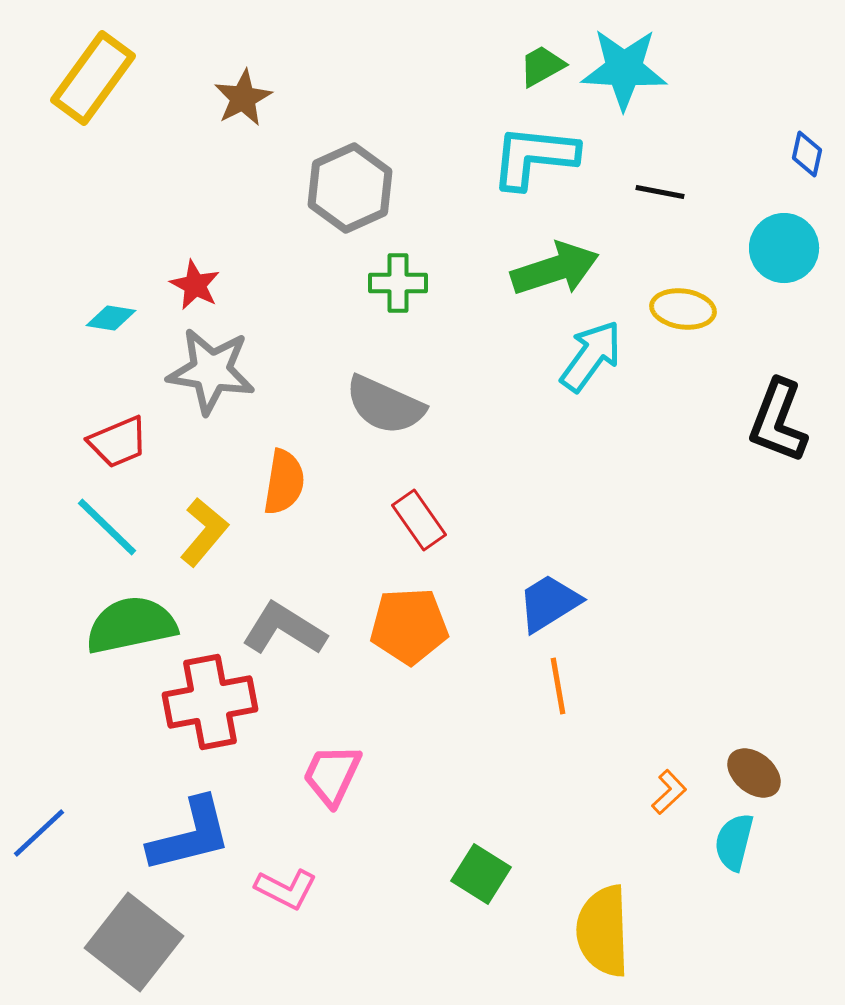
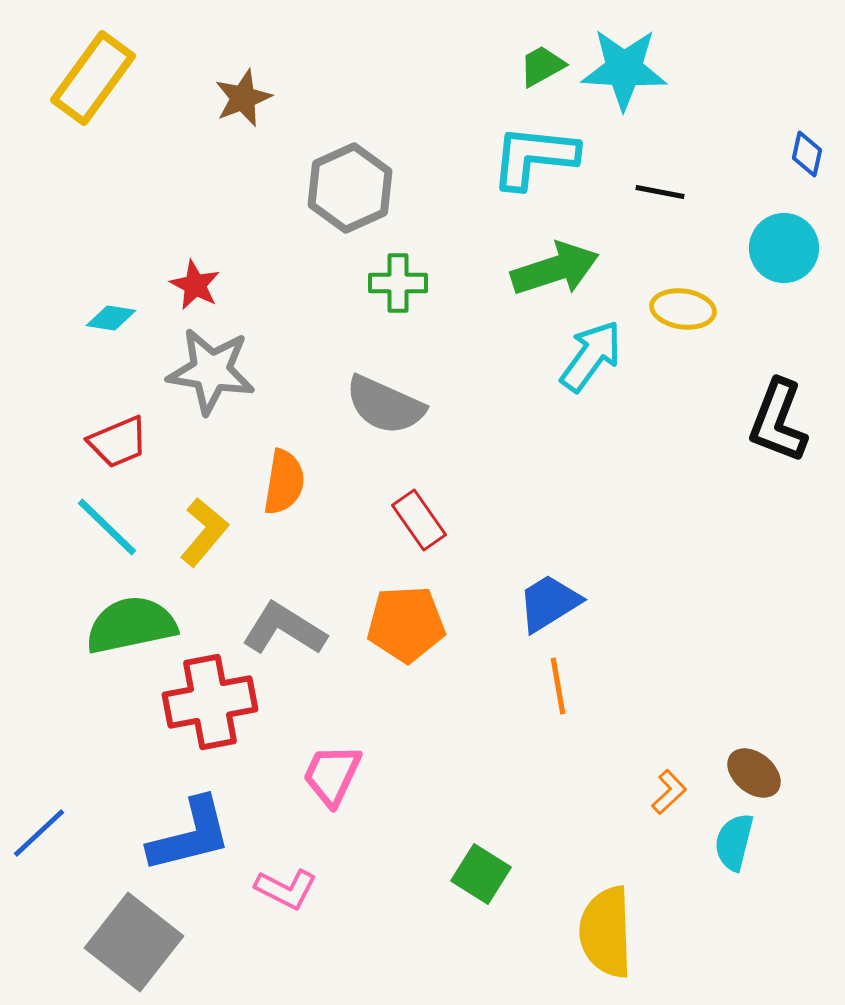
brown star: rotated 6 degrees clockwise
orange pentagon: moved 3 px left, 2 px up
yellow semicircle: moved 3 px right, 1 px down
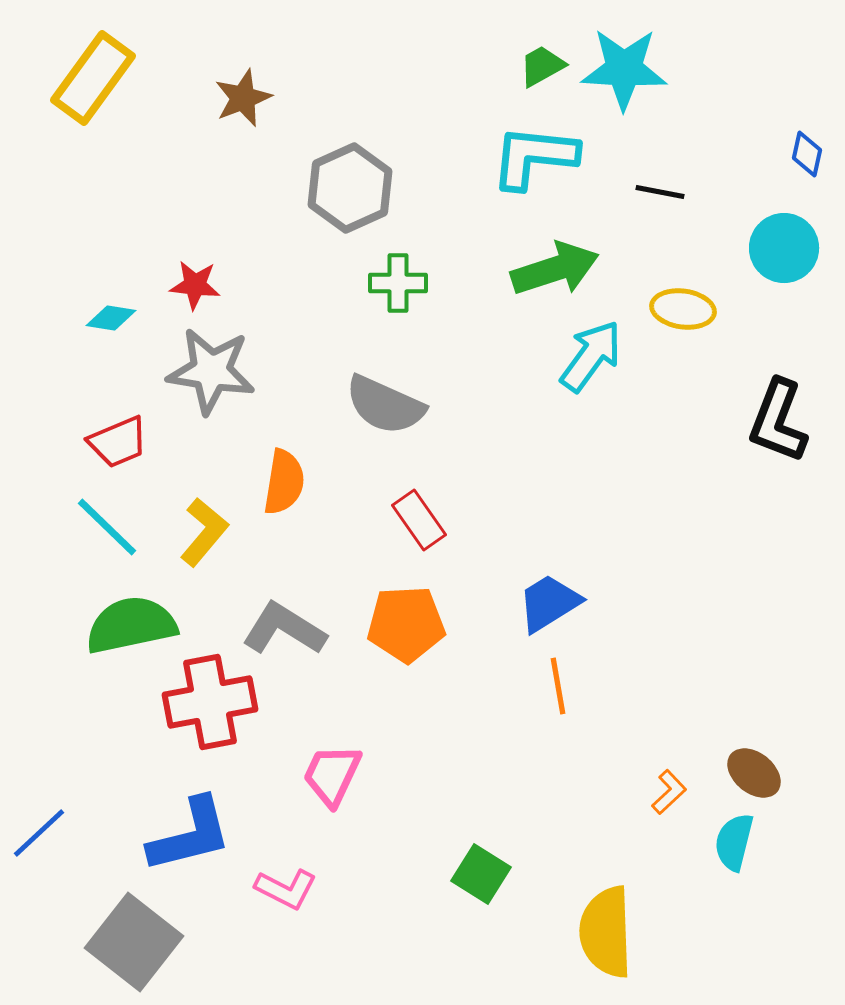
red star: rotated 21 degrees counterclockwise
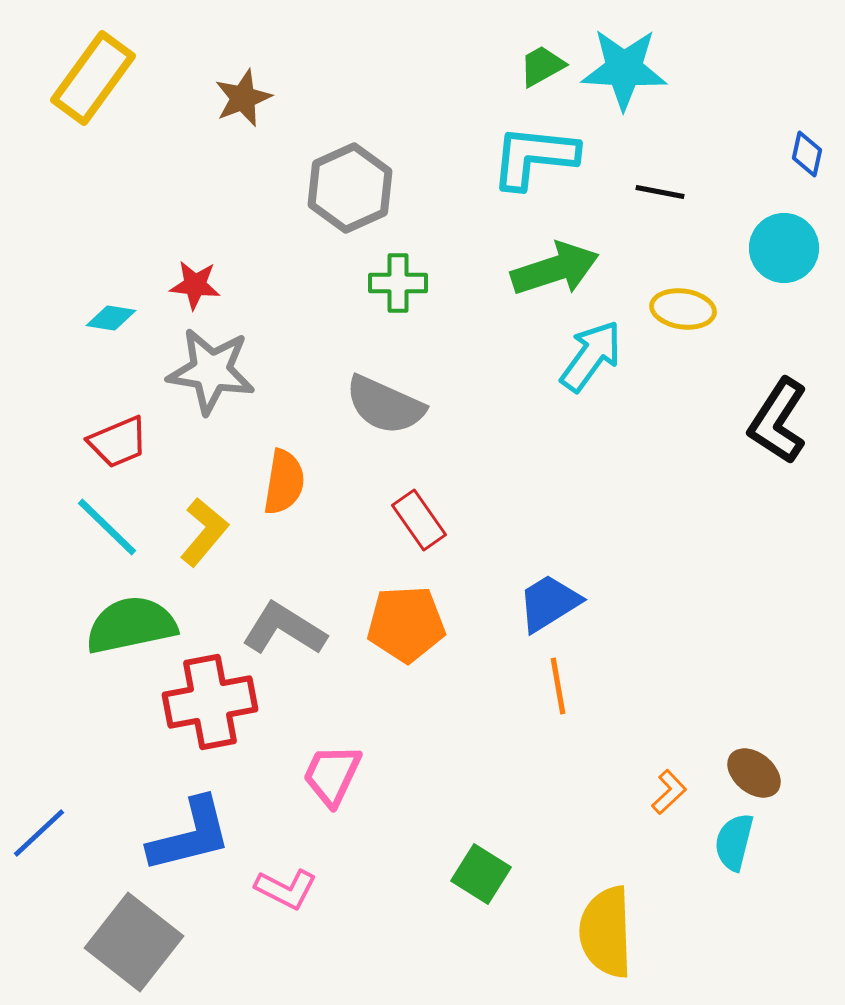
black L-shape: rotated 12 degrees clockwise
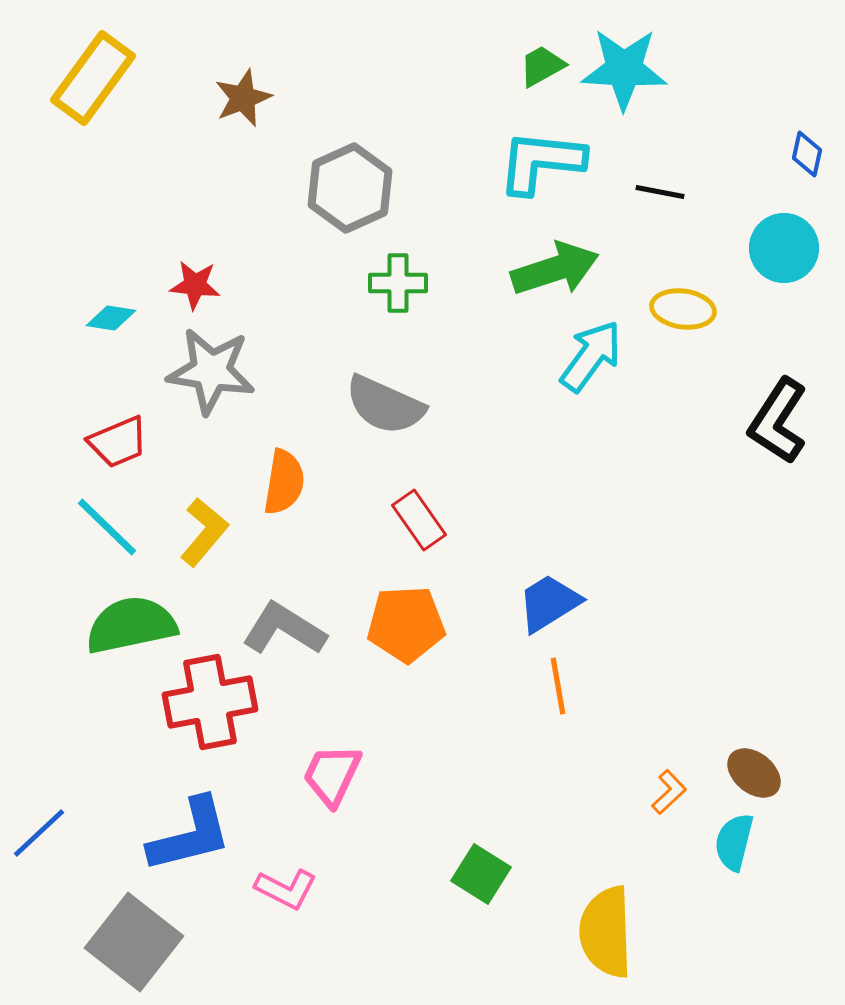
cyan L-shape: moved 7 px right, 5 px down
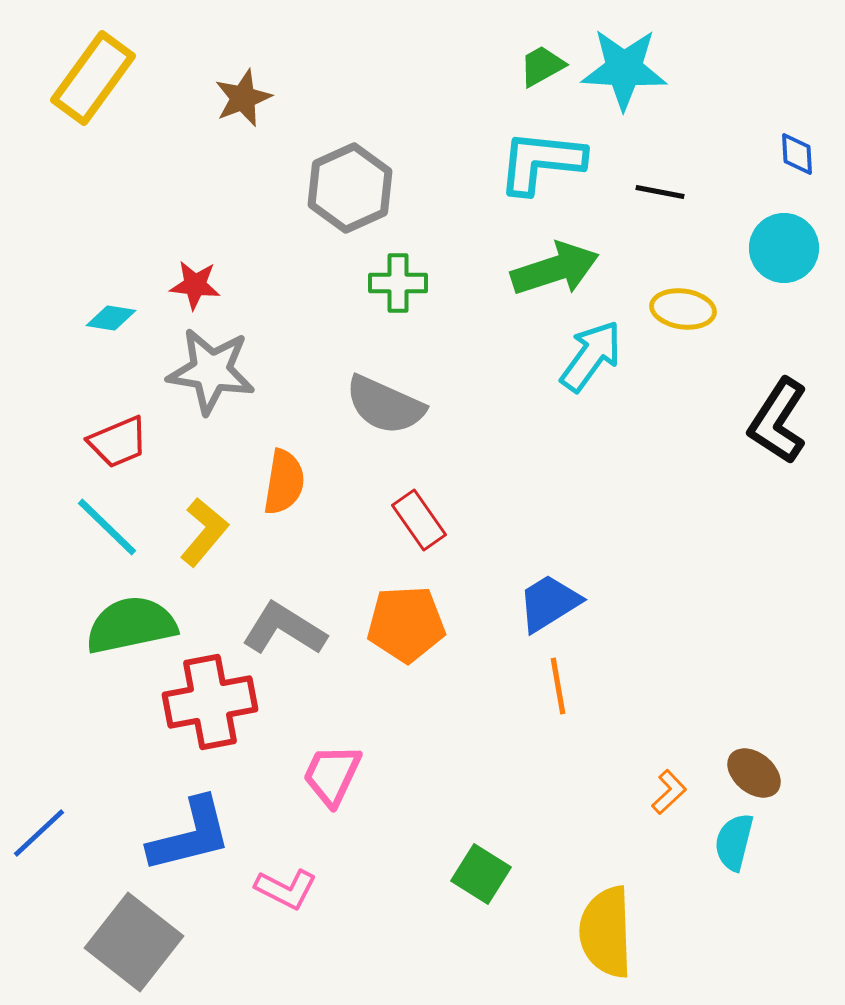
blue diamond: moved 10 px left; rotated 15 degrees counterclockwise
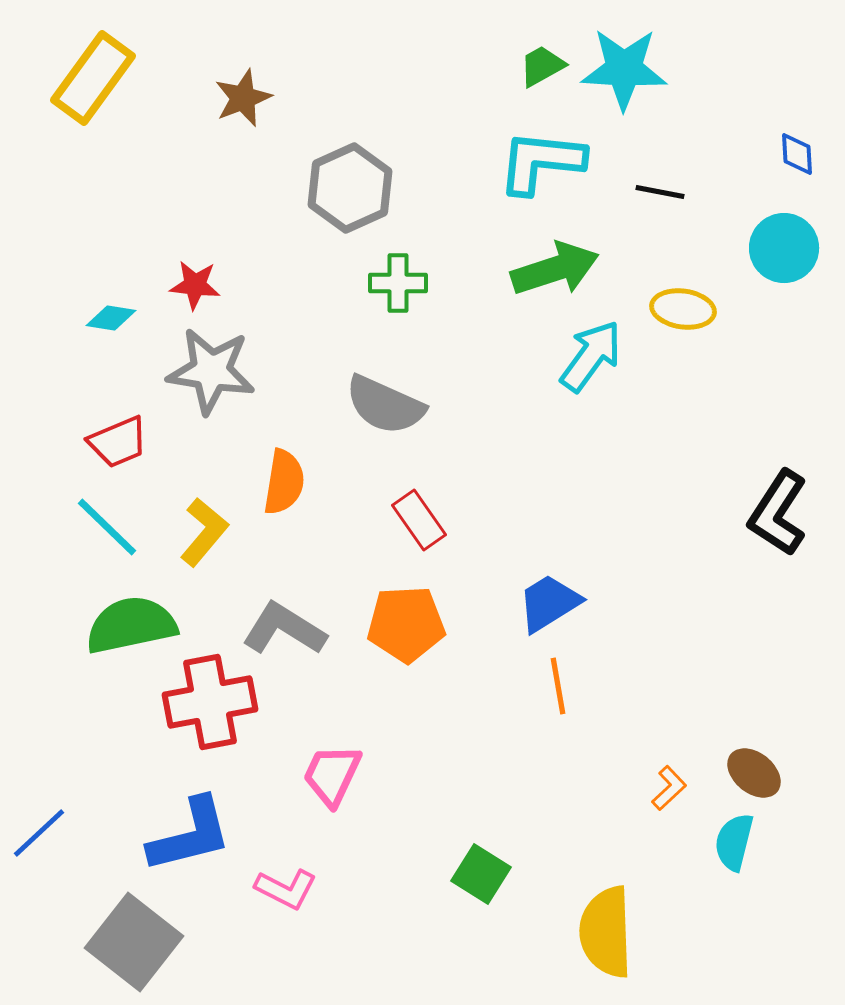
black L-shape: moved 92 px down
orange L-shape: moved 4 px up
